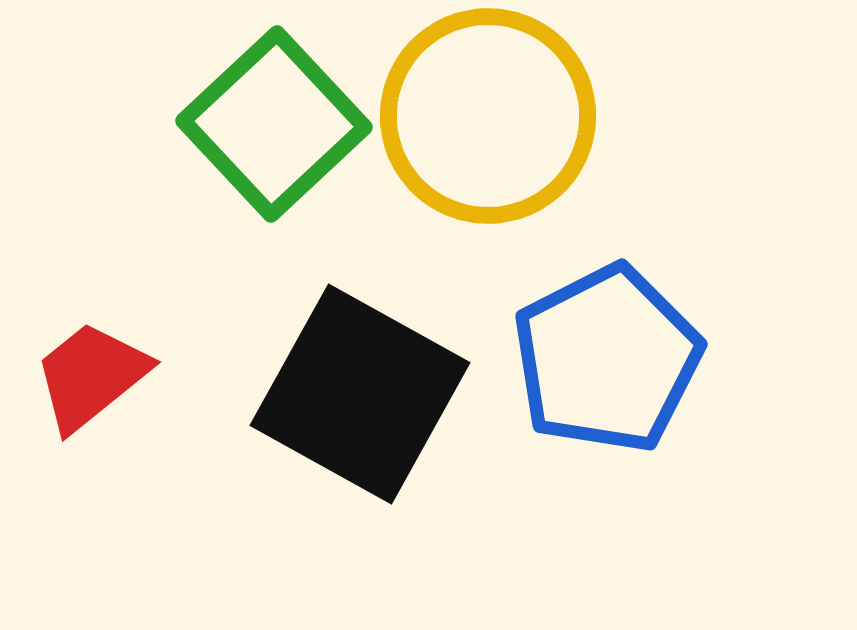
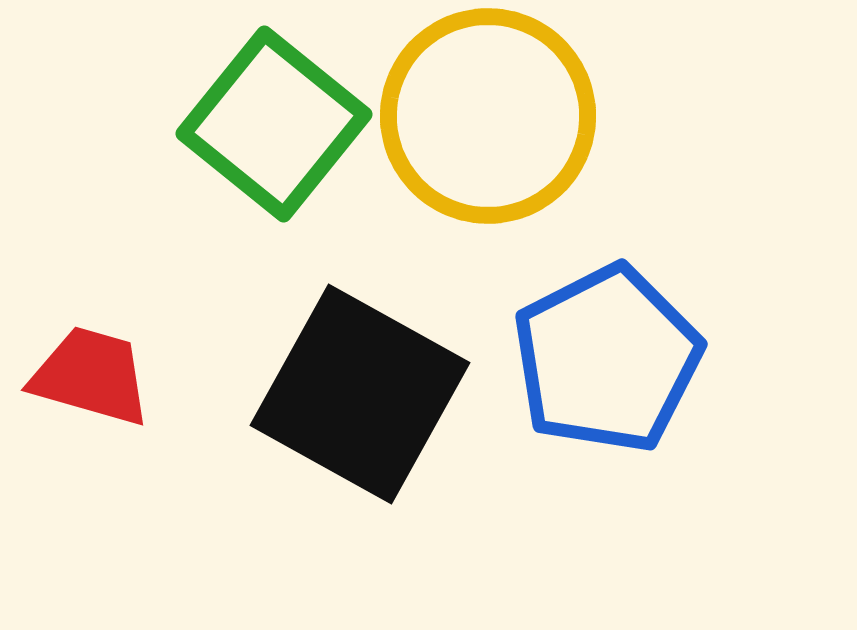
green square: rotated 8 degrees counterclockwise
red trapezoid: rotated 55 degrees clockwise
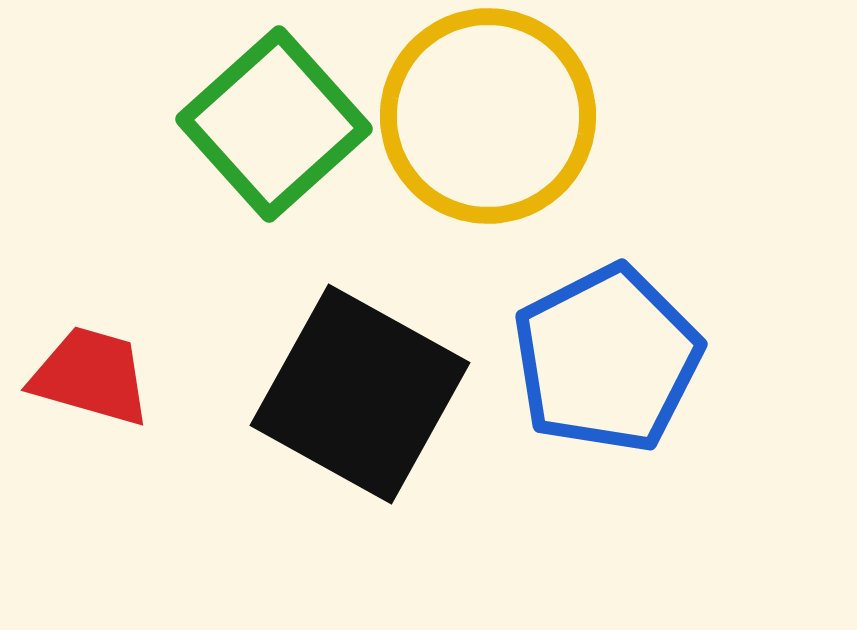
green square: rotated 9 degrees clockwise
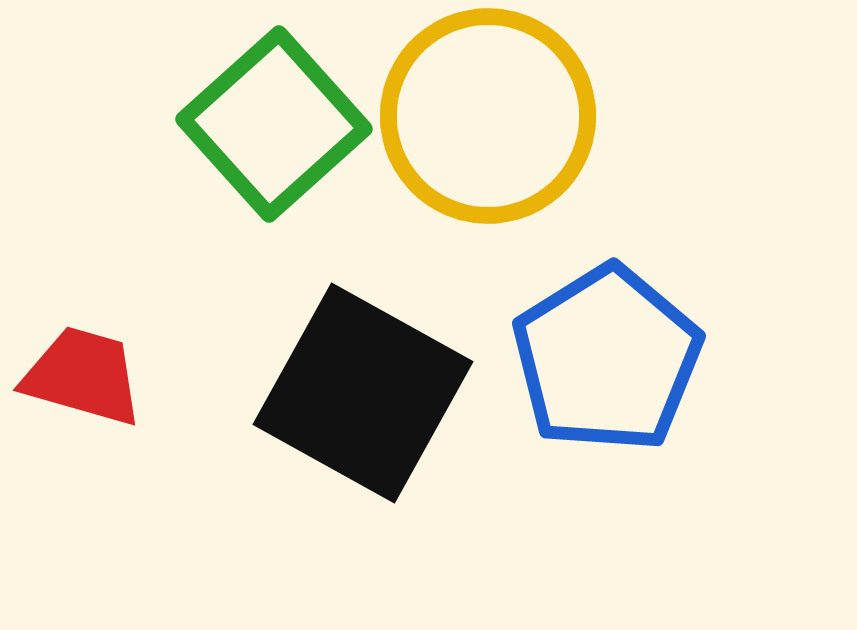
blue pentagon: rotated 5 degrees counterclockwise
red trapezoid: moved 8 px left
black square: moved 3 px right, 1 px up
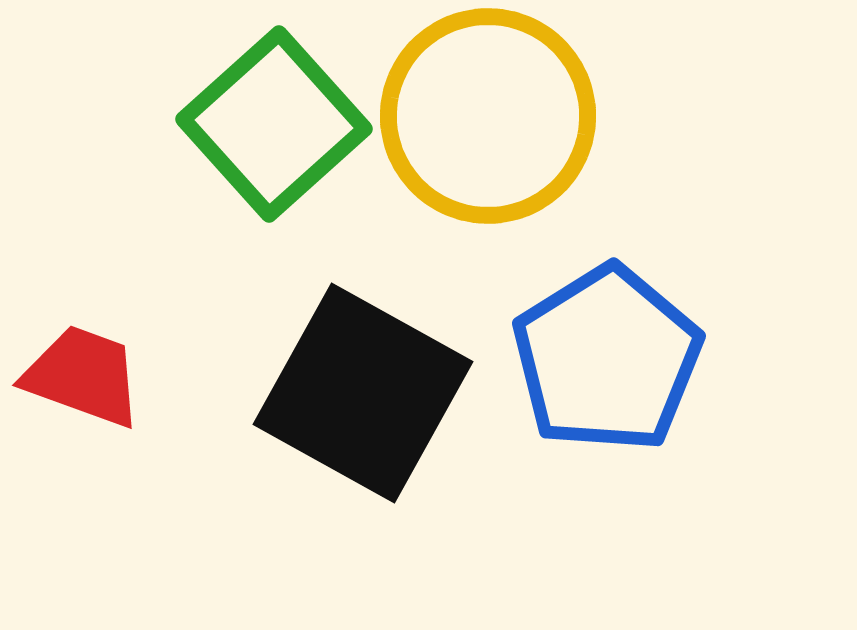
red trapezoid: rotated 4 degrees clockwise
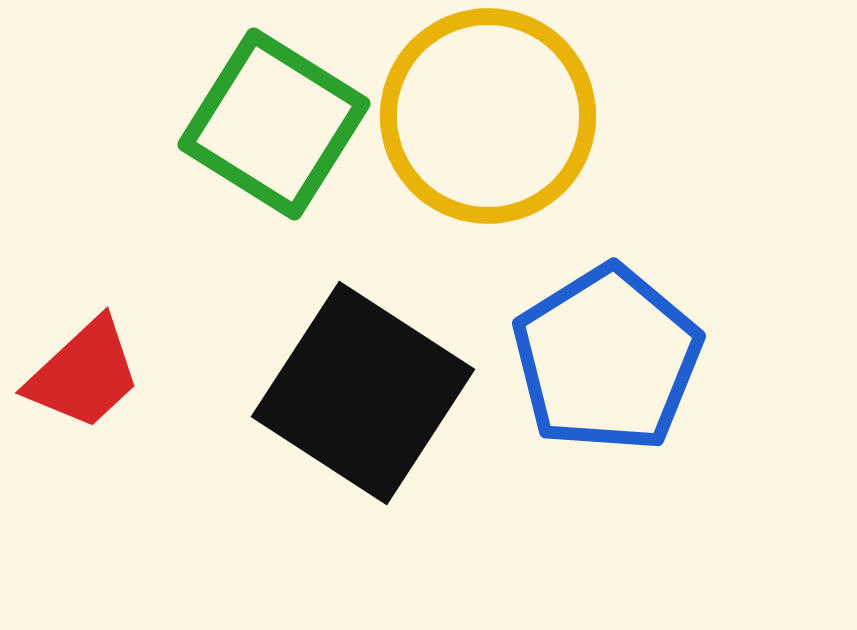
green square: rotated 16 degrees counterclockwise
red trapezoid: moved 1 px right, 2 px up; rotated 117 degrees clockwise
black square: rotated 4 degrees clockwise
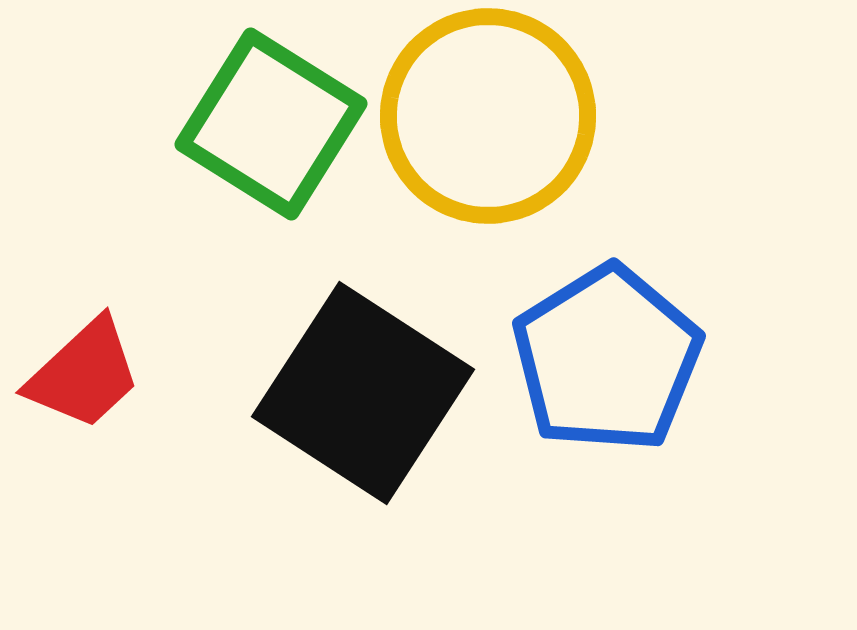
green square: moved 3 px left
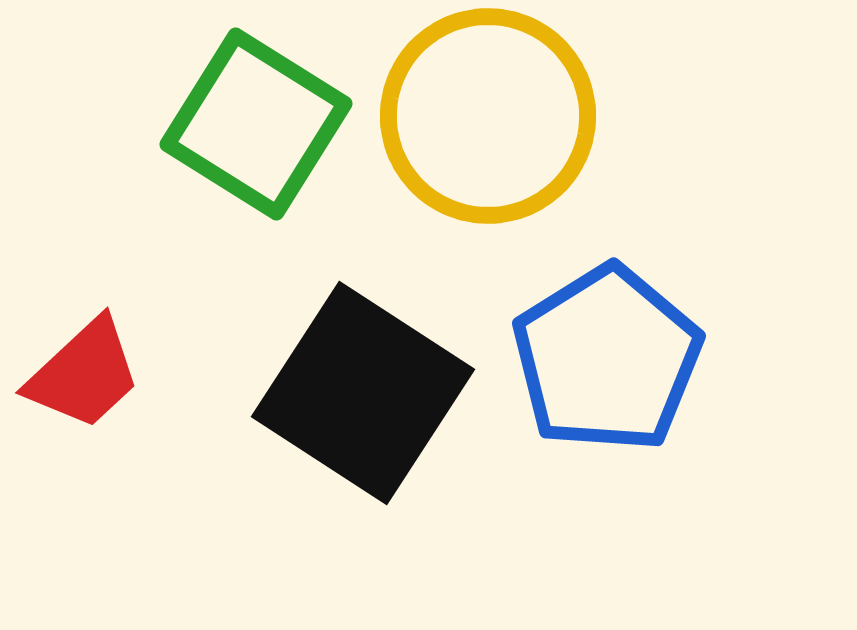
green square: moved 15 px left
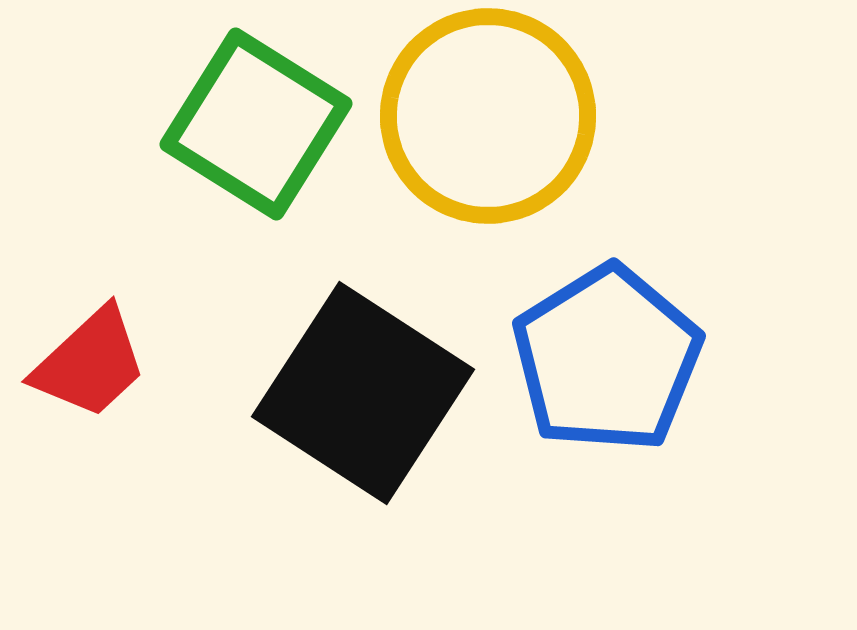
red trapezoid: moved 6 px right, 11 px up
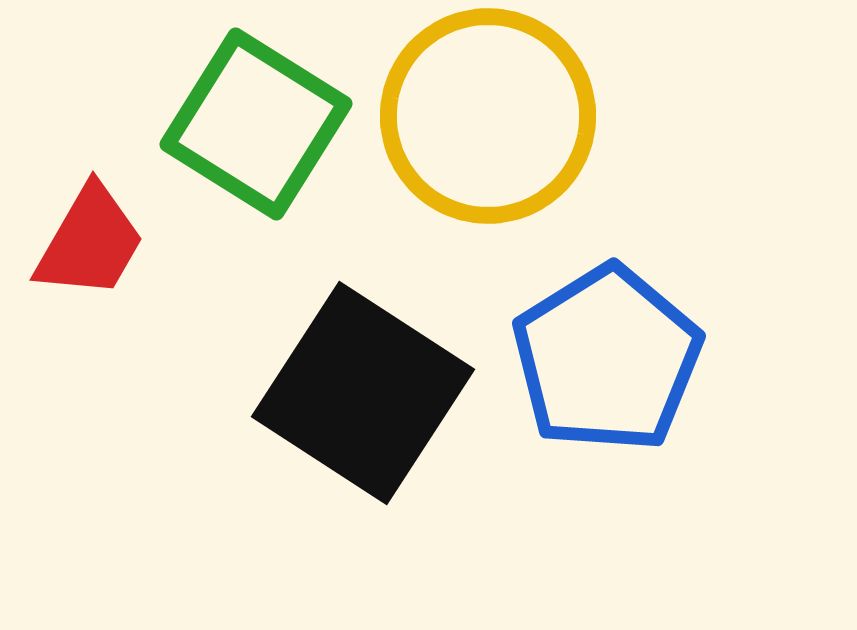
red trapezoid: moved 121 px up; rotated 17 degrees counterclockwise
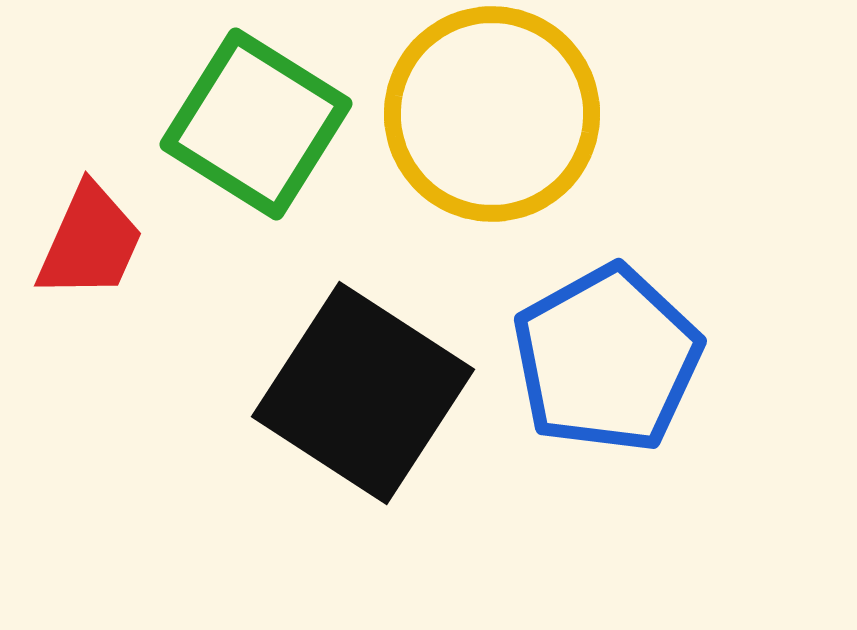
yellow circle: moved 4 px right, 2 px up
red trapezoid: rotated 6 degrees counterclockwise
blue pentagon: rotated 3 degrees clockwise
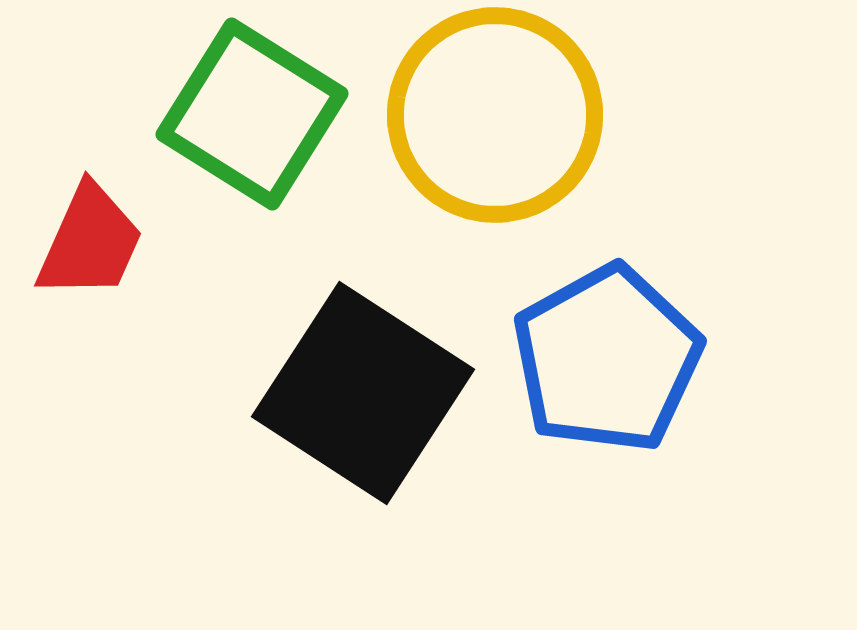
yellow circle: moved 3 px right, 1 px down
green square: moved 4 px left, 10 px up
